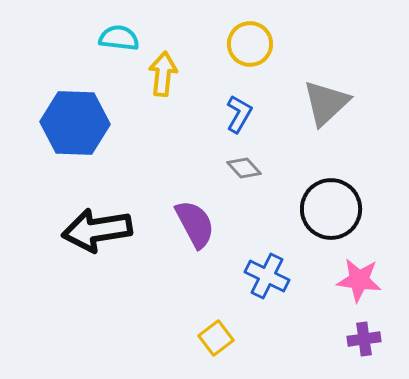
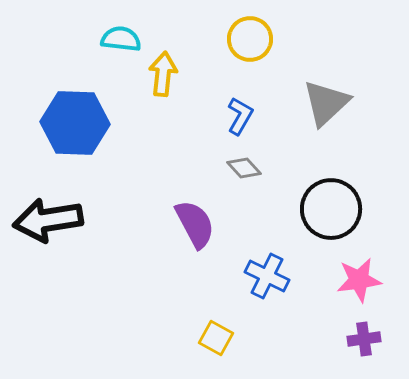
cyan semicircle: moved 2 px right, 1 px down
yellow circle: moved 5 px up
blue L-shape: moved 1 px right, 2 px down
black arrow: moved 49 px left, 10 px up
pink star: rotated 15 degrees counterclockwise
yellow square: rotated 24 degrees counterclockwise
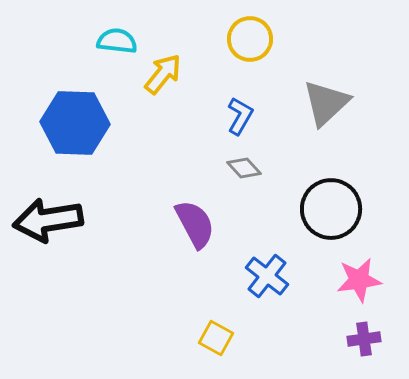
cyan semicircle: moved 4 px left, 2 px down
yellow arrow: rotated 33 degrees clockwise
blue cross: rotated 12 degrees clockwise
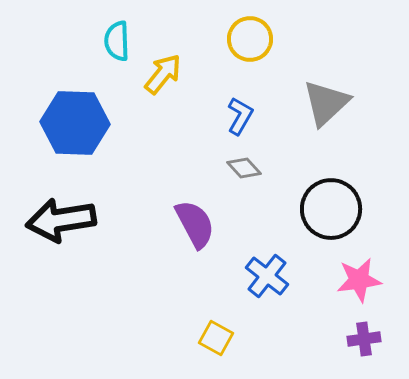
cyan semicircle: rotated 99 degrees counterclockwise
black arrow: moved 13 px right
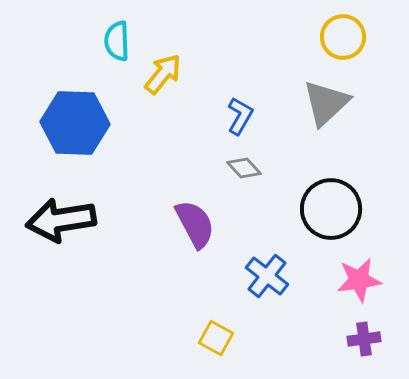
yellow circle: moved 93 px right, 2 px up
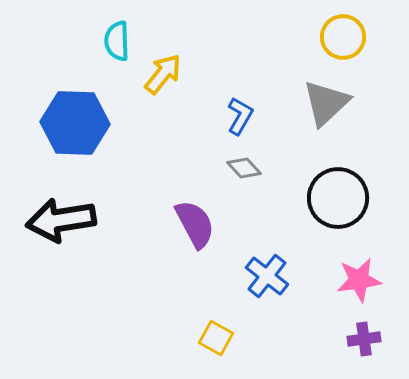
black circle: moved 7 px right, 11 px up
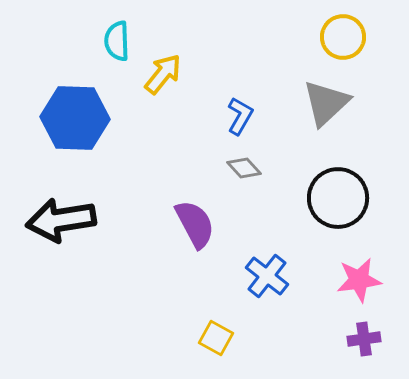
blue hexagon: moved 5 px up
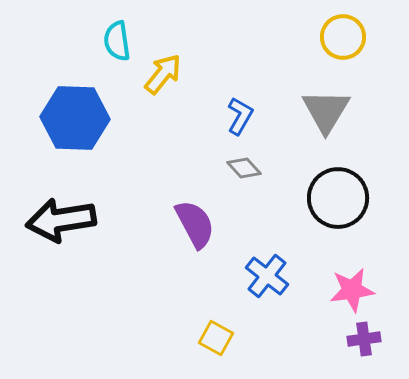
cyan semicircle: rotated 6 degrees counterclockwise
gray triangle: moved 8 px down; rotated 16 degrees counterclockwise
pink star: moved 7 px left, 10 px down
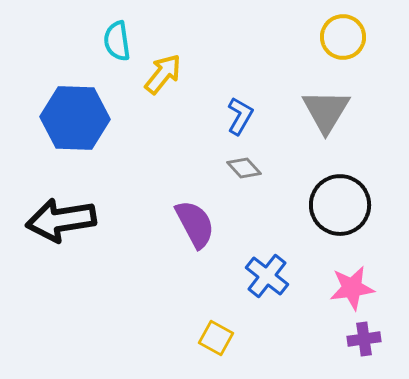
black circle: moved 2 px right, 7 px down
pink star: moved 2 px up
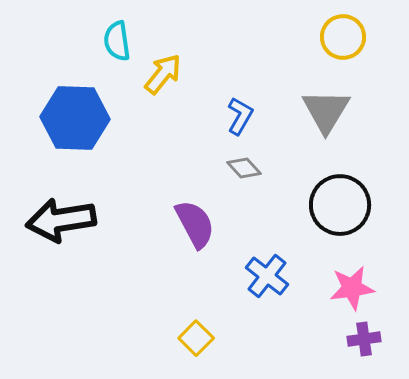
yellow square: moved 20 px left; rotated 16 degrees clockwise
